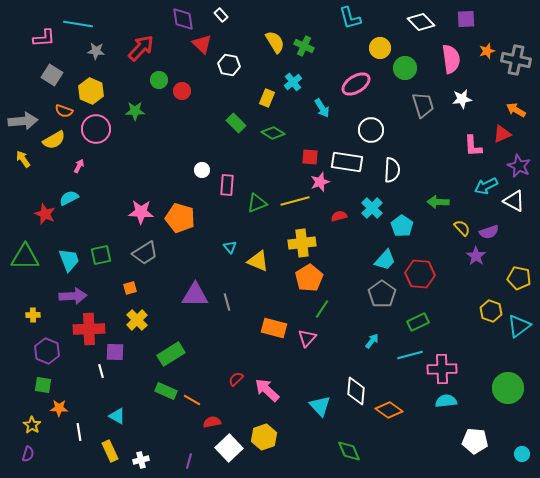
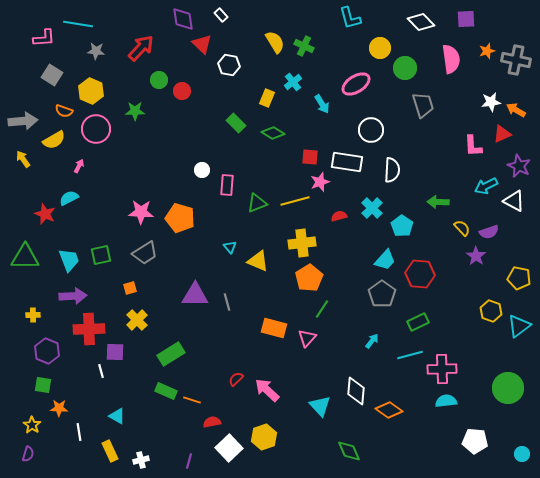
white star at (462, 99): moved 29 px right, 3 px down
cyan arrow at (322, 108): moved 4 px up
orange line at (192, 400): rotated 12 degrees counterclockwise
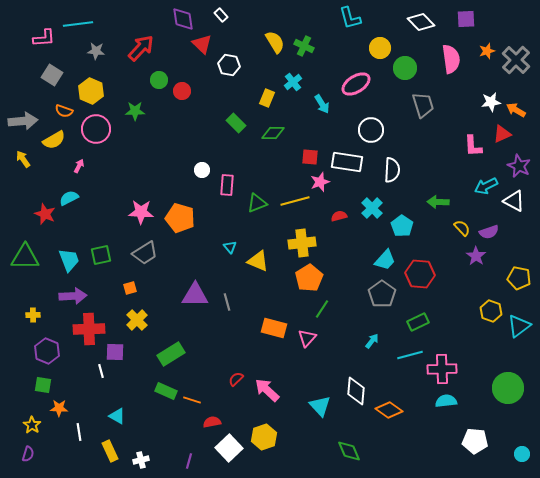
cyan line at (78, 24): rotated 16 degrees counterclockwise
gray cross at (516, 60): rotated 32 degrees clockwise
green diamond at (273, 133): rotated 30 degrees counterclockwise
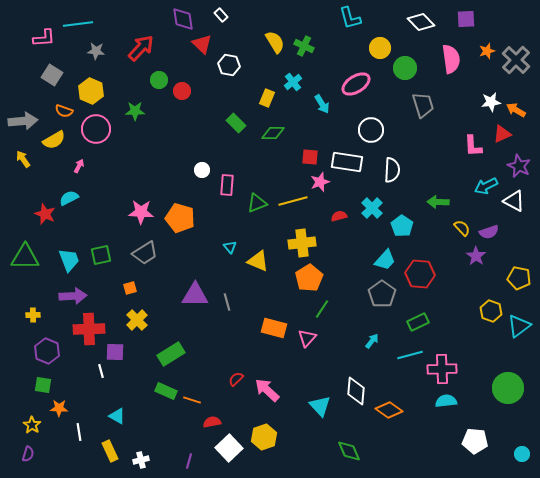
yellow line at (295, 201): moved 2 px left
